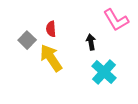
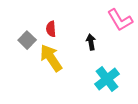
pink L-shape: moved 4 px right
cyan cross: moved 3 px right, 7 px down; rotated 10 degrees clockwise
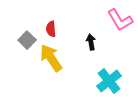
cyan cross: moved 2 px right, 2 px down
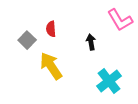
yellow arrow: moved 8 px down
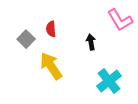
gray square: moved 1 px left, 1 px up
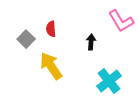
pink L-shape: moved 1 px right, 1 px down
black arrow: rotated 14 degrees clockwise
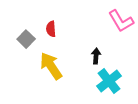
black arrow: moved 5 px right, 14 px down
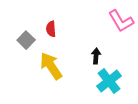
gray square: moved 1 px down
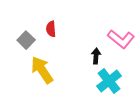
pink L-shape: moved 18 px down; rotated 20 degrees counterclockwise
yellow arrow: moved 9 px left, 4 px down
